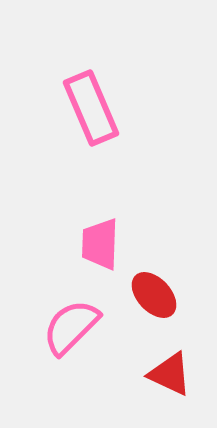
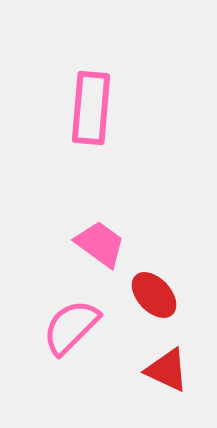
pink rectangle: rotated 28 degrees clockwise
pink trapezoid: rotated 124 degrees clockwise
red triangle: moved 3 px left, 4 px up
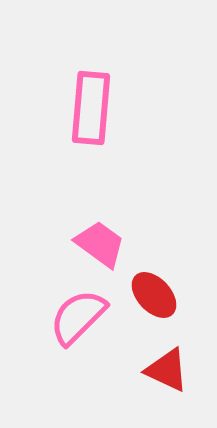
pink semicircle: moved 7 px right, 10 px up
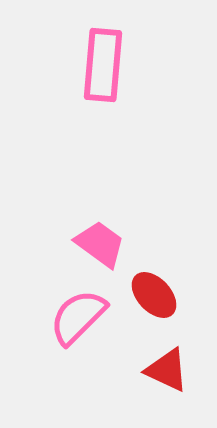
pink rectangle: moved 12 px right, 43 px up
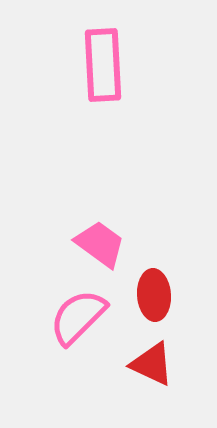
pink rectangle: rotated 8 degrees counterclockwise
red ellipse: rotated 39 degrees clockwise
red triangle: moved 15 px left, 6 px up
